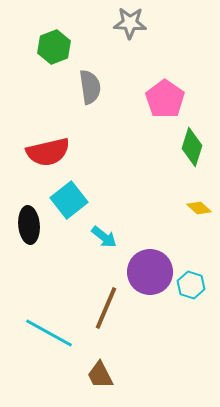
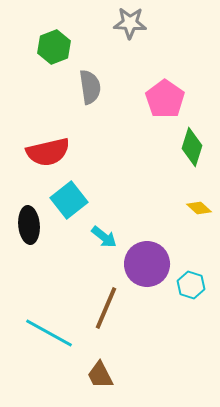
purple circle: moved 3 px left, 8 px up
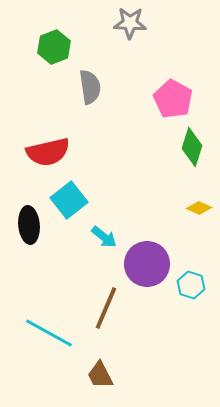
pink pentagon: moved 8 px right; rotated 6 degrees counterclockwise
yellow diamond: rotated 20 degrees counterclockwise
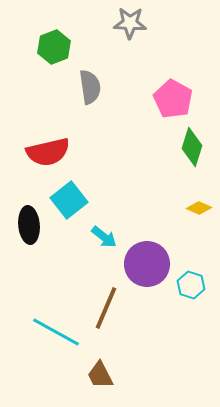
cyan line: moved 7 px right, 1 px up
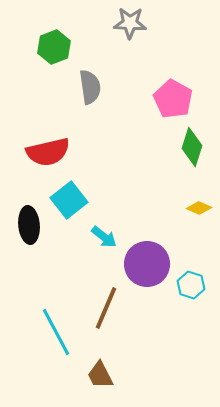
cyan line: rotated 33 degrees clockwise
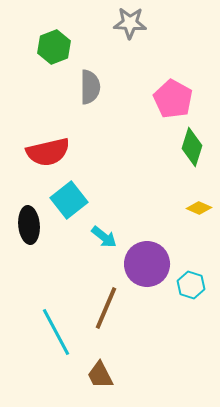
gray semicircle: rotated 8 degrees clockwise
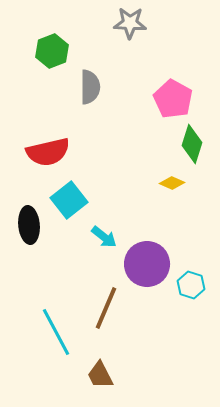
green hexagon: moved 2 px left, 4 px down
green diamond: moved 3 px up
yellow diamond: moved 27 px left, 25 px up
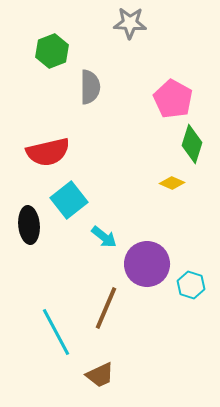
brown trapezoid: rotated 88 degrees counterclockwise
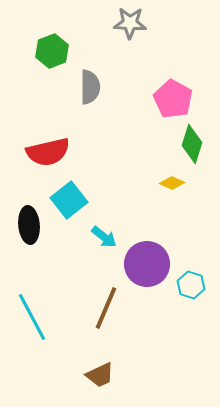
cyan line: moved 24 px left, 15 px up
